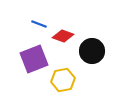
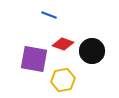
blue line: moved 10 px right, 9 px up
red diamond: moved 8 px down
purple square: rotated 32 degrees clockwise
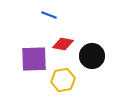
red diamond: rotated 10 degrees counterclockwise
black circle: moved 5 px down
purple square: rotated 12 degrees counterclockwise
